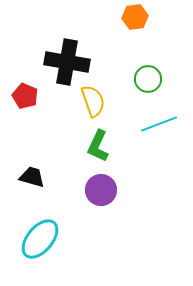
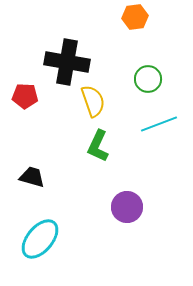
red pentagon: rotated 20 degrees counterclockwise
purple circle: moved 26 px right, 17 px down
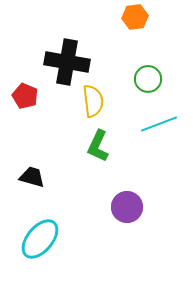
red pentagon: rotated 20 degrees clockwise
yellow semicircle: rotated 12 degrees clockwise
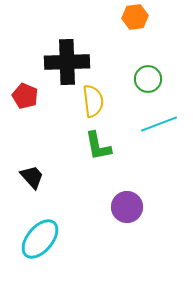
black cross: rotated 12 degrees counterclockwise
green L-shape: rotated 36 degrees counterclockwise
black trapezoid: rotated 32 degrees clockwise
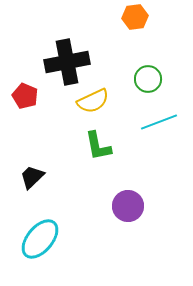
black cross: rotated 9 degrees counterclockwise
yellow semicircle: rotated 72 degrees clockwise
cyan line: moved 2 px up
black trapezoid: rotated 92 degrees counterclockwise
purple circle: moved 1 px right, 1 px up
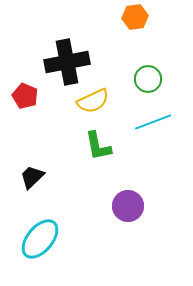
cyan line: moved 6 px left
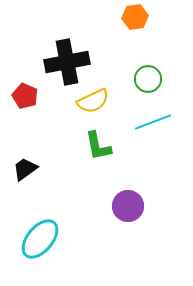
black trapezoid: moved 7 px left, 8 px up; rotated 8 degrees clockwise
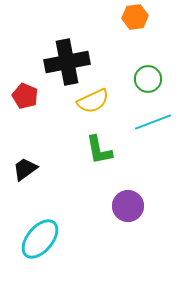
green L-shape: moved 1 px right, 4 px down
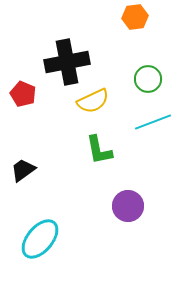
red pentagon: moved 2 px left, 2 px up
black trapezoid: moved 2 px left, 1 px down
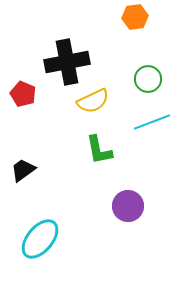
cyan line: moved 1 px left
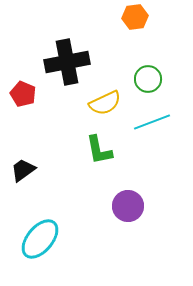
yellow semicircle: moved 12 px right, 2 px down
